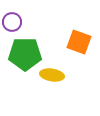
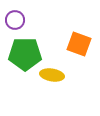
purple circle: moved 3 px right, 2 px up
orange square: moved 2 px down
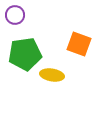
purple circle: moved 5 px up
green pentagon: rotated 8 degrees counterclockwise
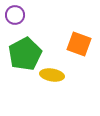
green pentagon: rotated 20 degrees counterclockwise
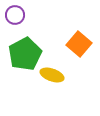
orange square: rotated 20 degrees clockwise
yellow ellipse: rotated 10 degrees clockwise
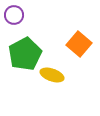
purple circle: moved 1 px left
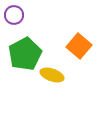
orange square: moved 2 px down
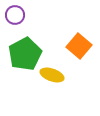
purple circle: moved 1 px right
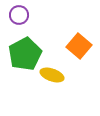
purple circle: moved 4 px right
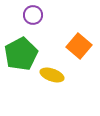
purple circle: moved 14 px right
green pentagon: moved 4 px left
